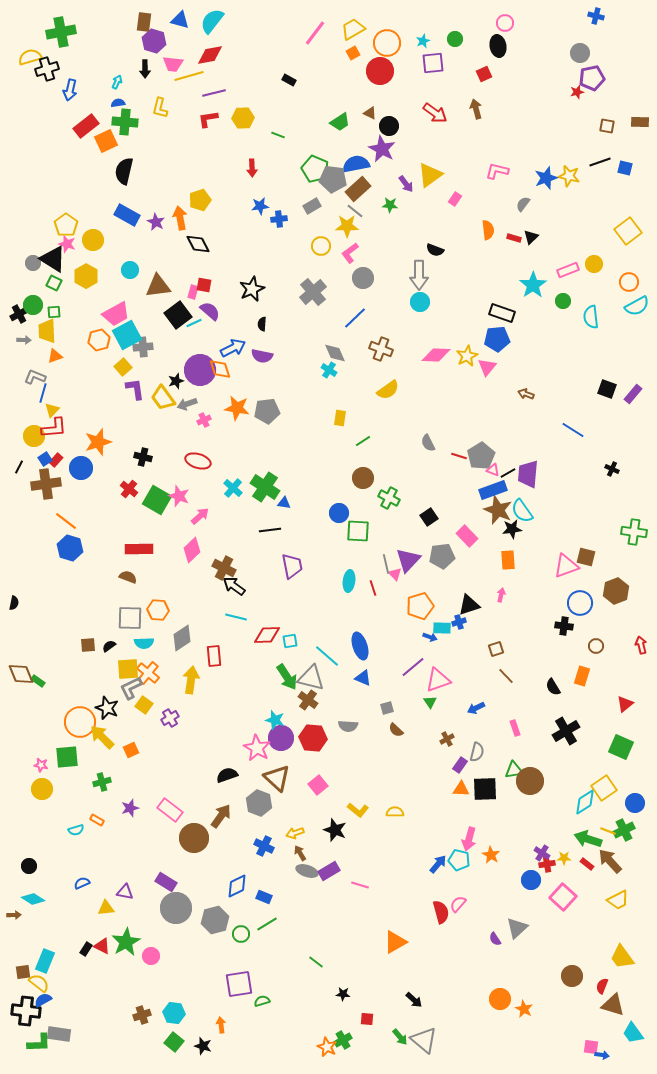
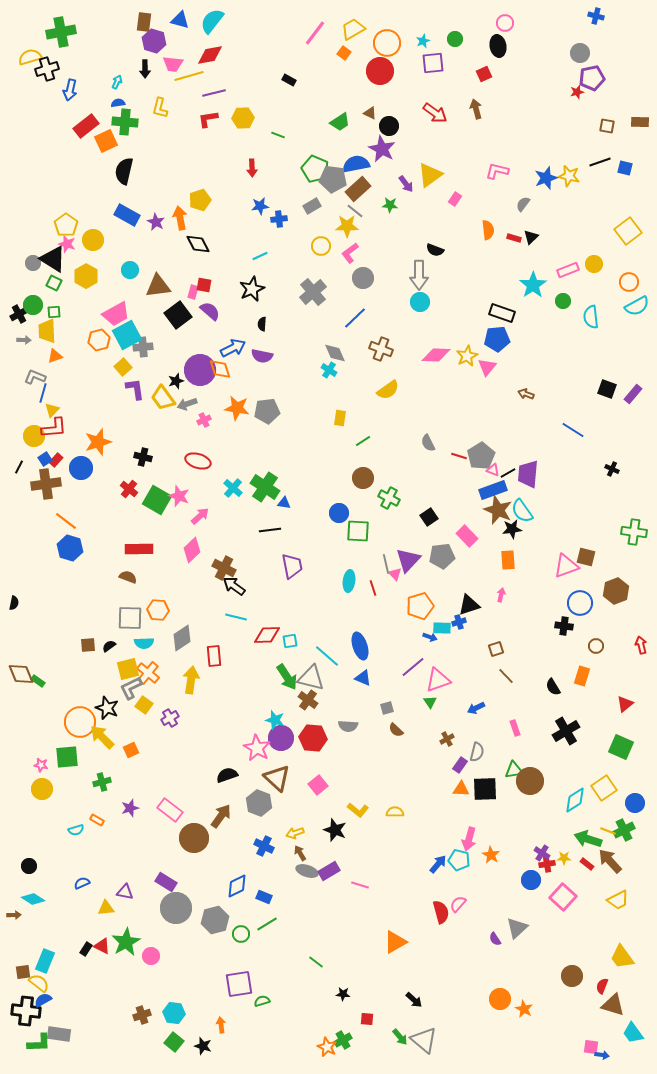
orange square at (353, 53): moved 9 px left; rotated 24 degrees counterclockwise
cyan line at (194, 323): moved 66 px right, 67 px up
yellow square at (128, 669): rotated 10 degrees counterclockwise
cyan diamond at (585, 802): moved 10 px left, 2 px up
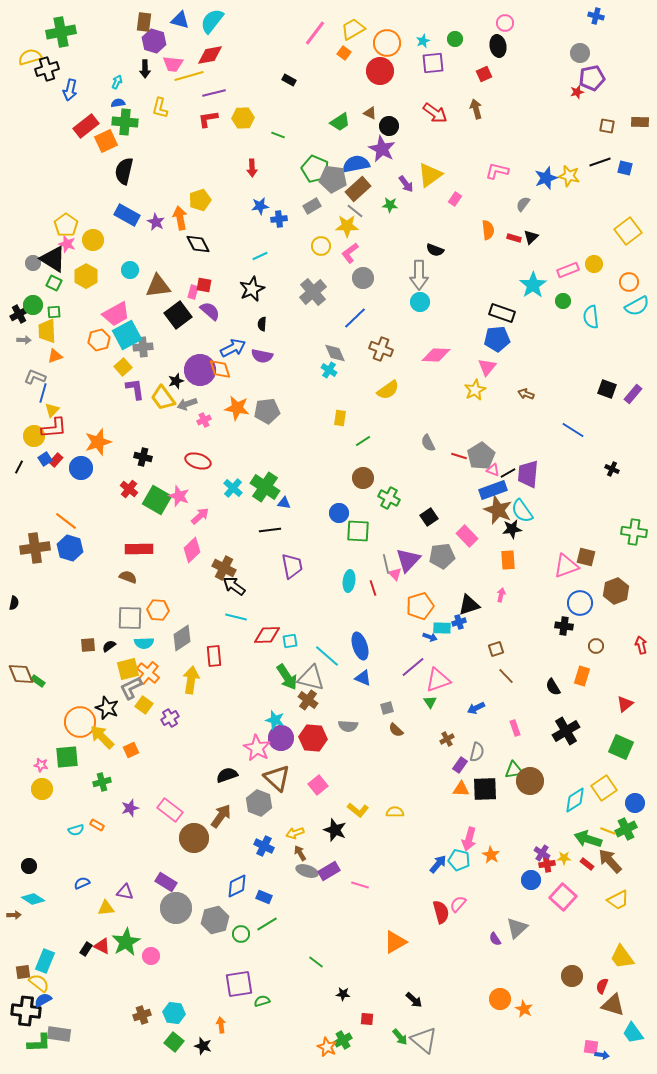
yellow star at (467, 356): moved 8 px right, 34 px down
brown cross at (46, 484): moved 11 px left, 64 px down
orange rectangle at (97, 820): moved 5 px down
green cross at (624, 830): moved 2 px right, 1 px up
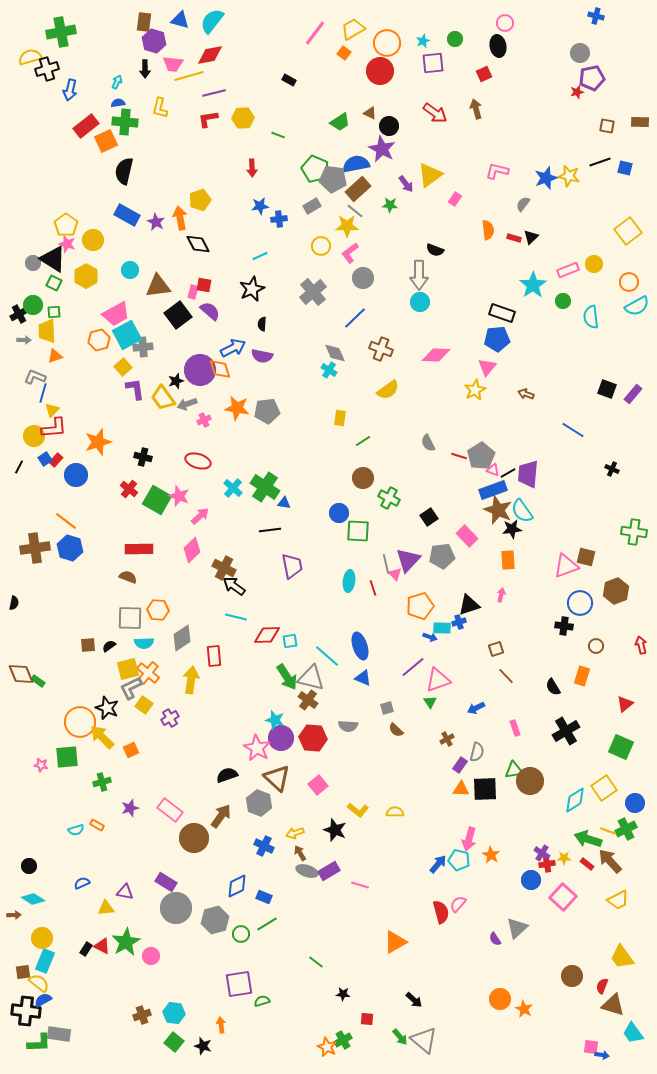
blue circle at (81, 468): moved 5 px left, 7 px down
yellow circle at (42, 789): moved 149 px down
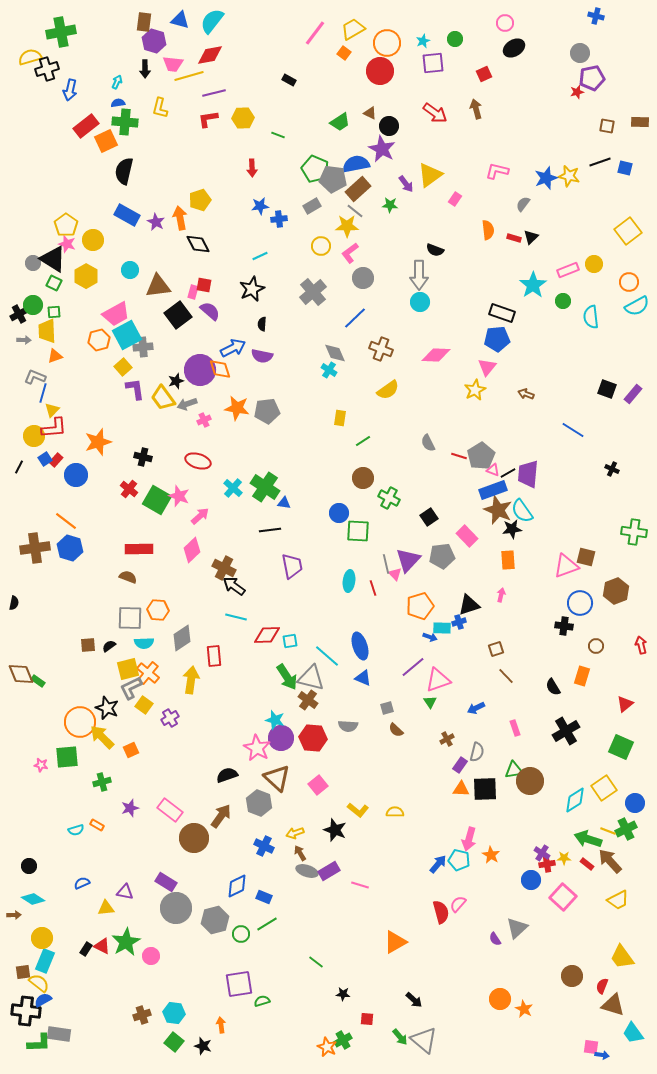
black ellipse at (498, 46): moved 16 px right, 2 px down; rotated 70 degrees clockwise
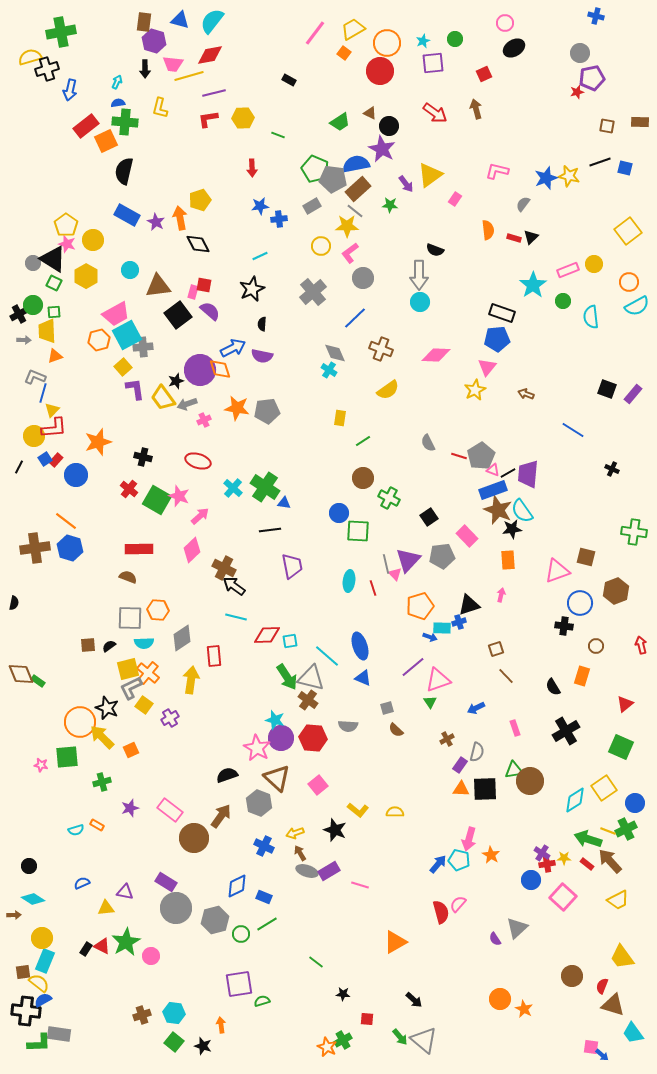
pink triangle at (566, 566): moved 9 px left, 5 px down
blue arrow at (602, 1055): rotated 32 degrees clockwise
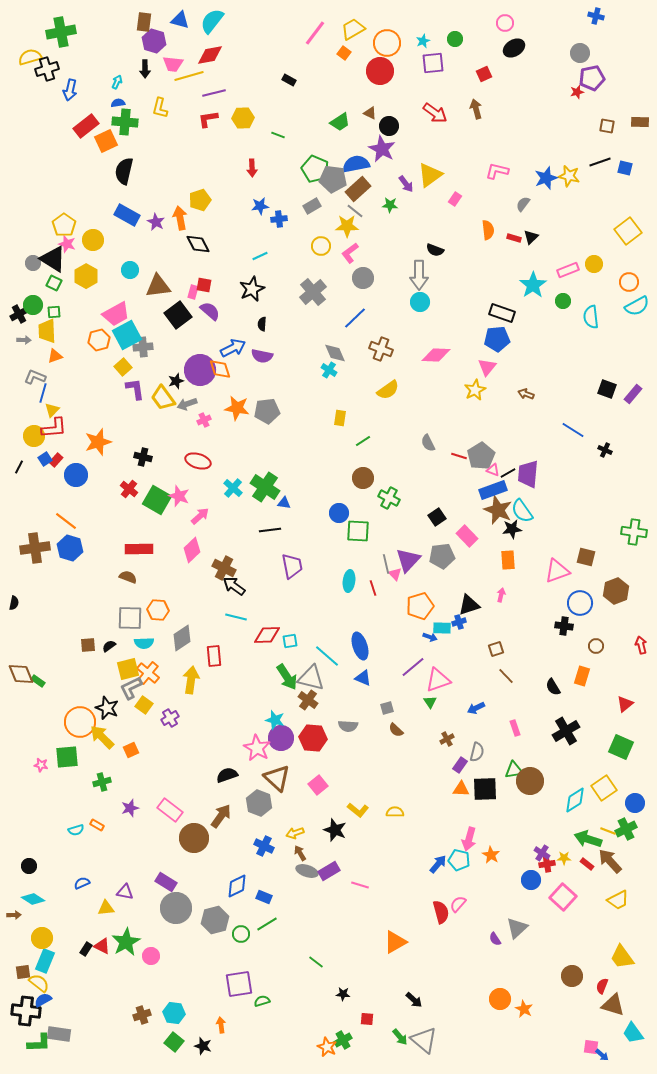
yellow pentagon at (66, 225): moved 2 px left
black cross at (612, 469): moved 7 px left, 19 px up
black square at (429, 517): moved 8 px right
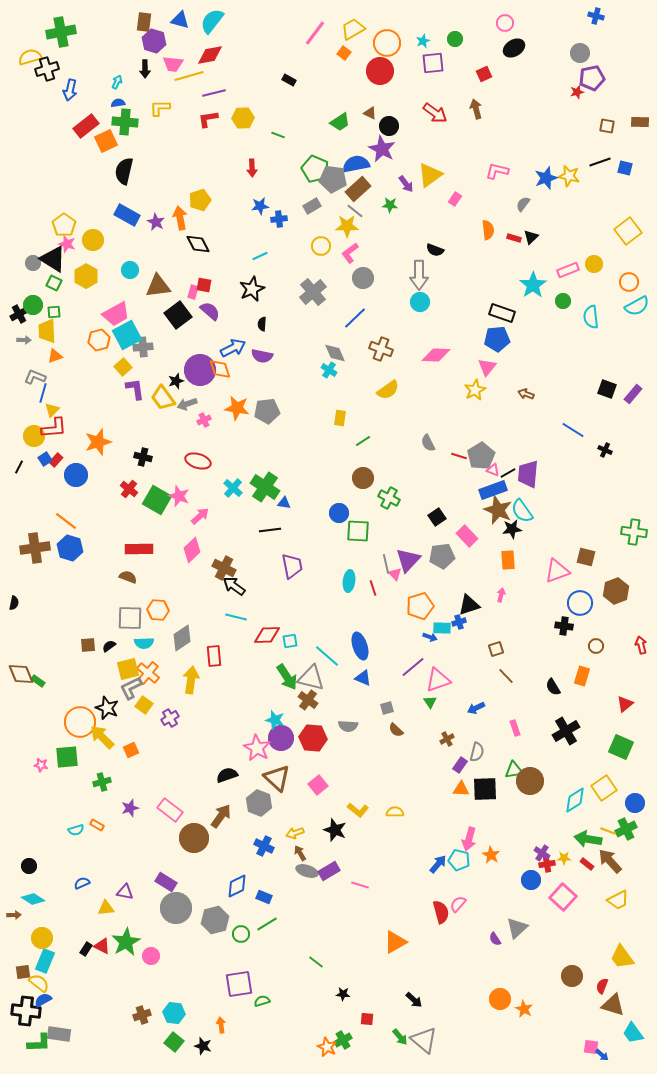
yellow L-shape at (160, 108): rotated 75 degrees clockwise
green arrow at (588, 839): rotated 8 degrees counterclockwise
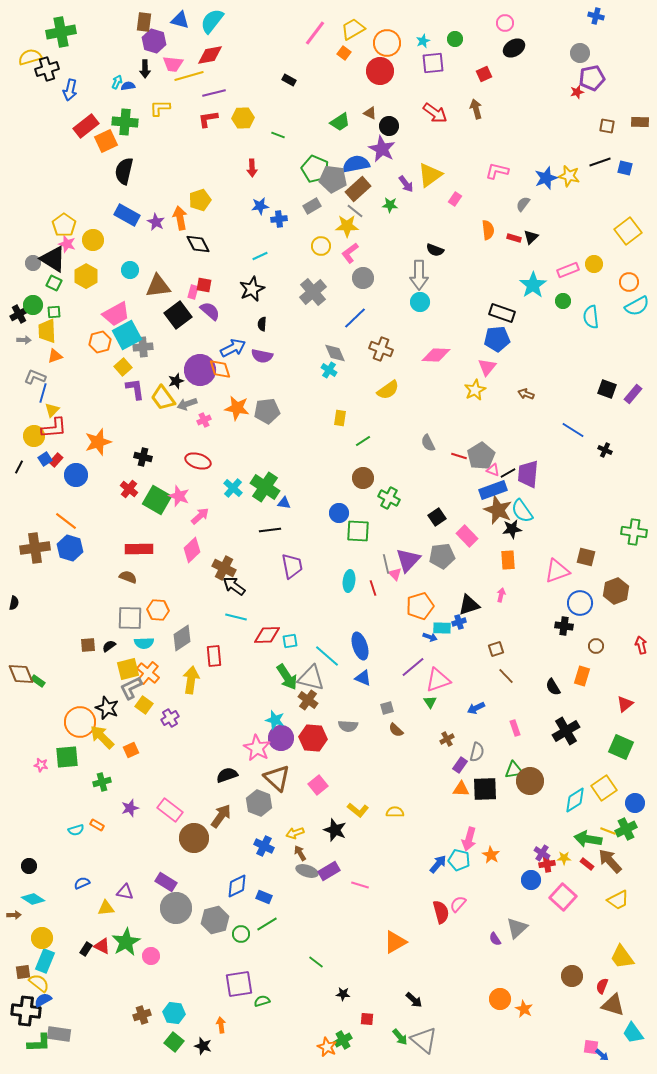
blue semicircle at (118, 103): moved 10 px right, 17 px up
orange hexagon at (99, 340): moved 1 px right, 2 px down
